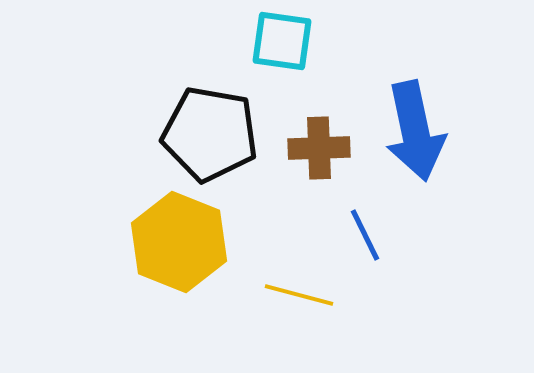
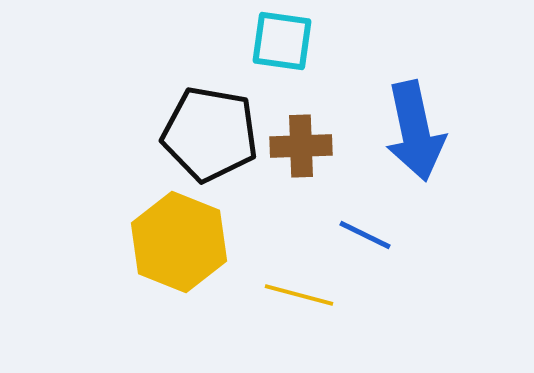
brown cross: moved 18 px left, 2 px up
blue line: rotated 38 degrees counterclockwise
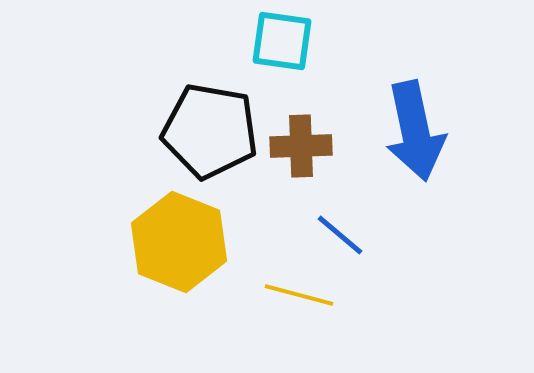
black pentagon: moved 3 px up
blue line: moved 25 px left; rotated 14 degrees clockwise
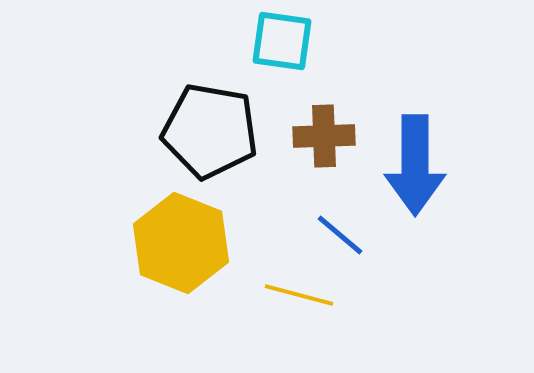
blue arrow: moved 34 px down; rotated 12 degrees clockwise
brown cross: moved 23 px right, 10 px up
yellow hexagon: moved 2 px right, 1 px down
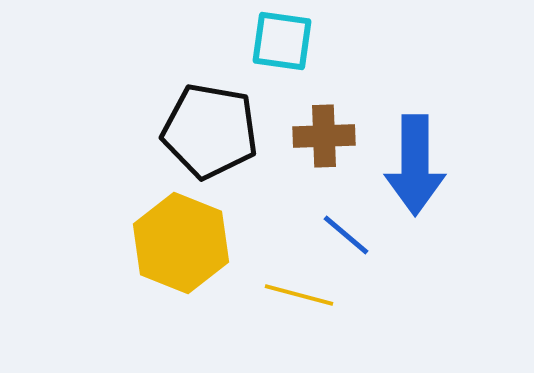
blue line: moved 6 px right
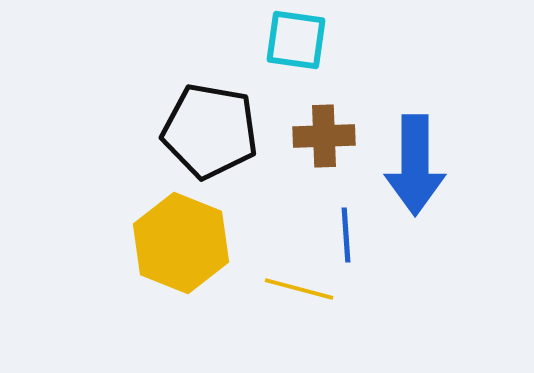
cyan square: moved 14 px right, 1 px up
blue line: rotated 46 degrees clockwise
yellow line: moved 6 px up
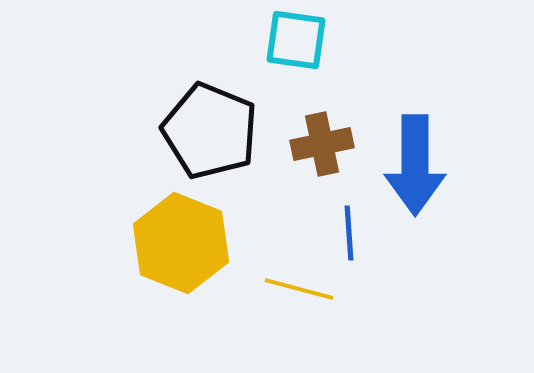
black pentagon: rotated 12 degrees clockwise
brown cross: moved 2 px left, 8 px down; rotated 10 degrees counterclockwise
blue line: moved 3 px right, 2 px up
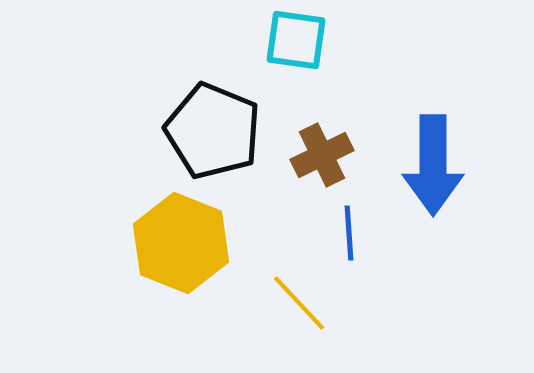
black pentagon: moved 3 px right
brown cross: moved 11 px down; rotated 14 degrees counterclockwise
blue arrow: moved 18 px right
yellow line: moved 14 px down; rotated 32 degrees clockwise
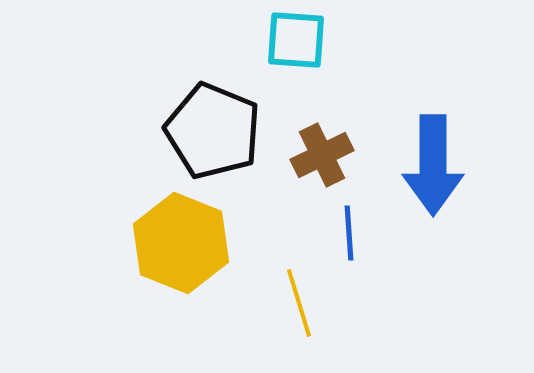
cyan square: rotated 4 degrees counterclockwise
yellow line: rotated 26 degrees clockwise
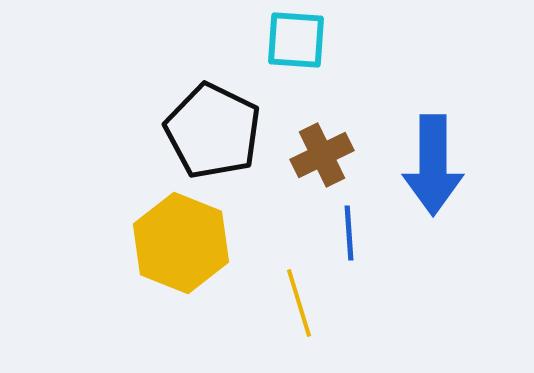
black pentagon: rotated 4 degrees clockwise
